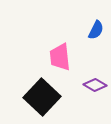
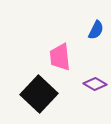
purple diamond: moved 1 px up
black square: moved 3 px left, 3 px up
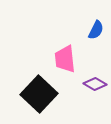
pink trapezoid: moved 5 px right, 2 px down
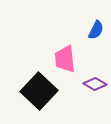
black square: moved 3 px up
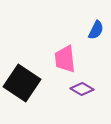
purple diamond: moved 13 px left, 5 px down
black square: moved 17 px left, 8 px up; rotated 9 degrees counterclockwise
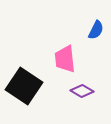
black square: moved 2 px right, 3 px down
purple diamond: moved 2 px down
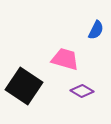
pink trapezoid: rotated 112 degrees clockwise
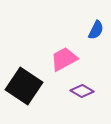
pink trapezoid: moved 1 px left; rotated 44 degrees counterclockwise
